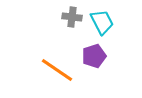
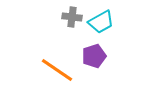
cyan trapezoid: moved 1 px left; rotated 88 degrees clockwise
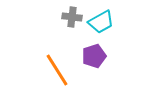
orange line: rotated 24 degrees clockwise
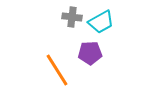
purple pentagon: moved 4 px left, 3 px up; rotated 15 degrees clockwise
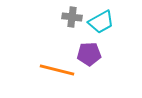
purple pentagon: moved 1 px left, 1 px down
orange line: rotated 44 degrees counterclockwise
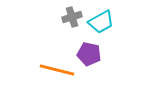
gray cross: rotated 24 degrees counterclockwise
purple pentagon: rotated 15 degrees clockwise
